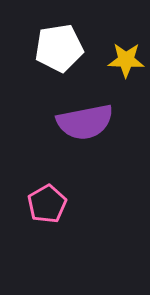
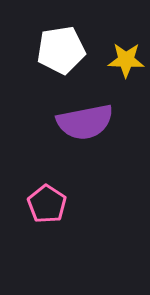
white pentagon: moved 2 px right, 2 px down
pink pentagon: rotated 9 degrees counterclockwise
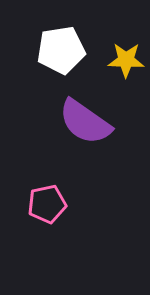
purple semicircle: rotated 46 degrees clockwise
pink pentagon: rotated 27 degrees clockwise
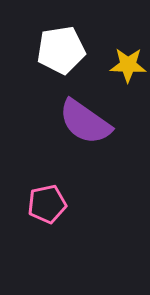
yellow star: moved 2 px right, 5 px down
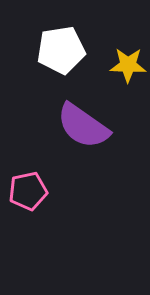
purple semicircle: moved 2 px left, 4 px down
pink pentagon: moved 19 px left, 13 px up
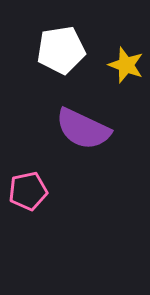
yellow star: moved 2 px left; rotated 18 degrees clockwise
purple semicircle: moved 3 px down; rotated 10 degrees counterclockwise
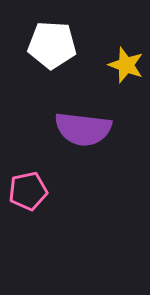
white pentagon: moved 9 px left, 5 px up; rotated 12 degrees clockwise
purple semicircle: rotated 18 degrees counterclockwise
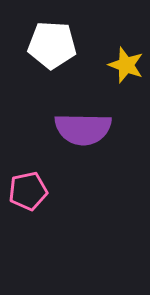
purple semicircle: rotated 6 degrees counterclockwise
